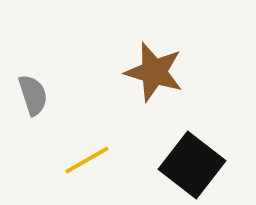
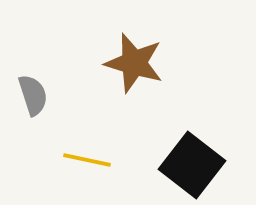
brown star: moved 20 px left, 9 px up
yellow line: rotated 42 degrees clockwise
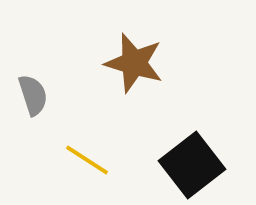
yellow line: rotated 21 degrees clockwise
black square: rotated 14 degrees clockwise
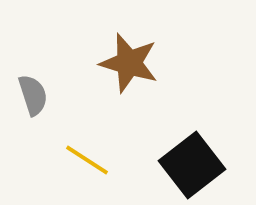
brown star: moved 5 px left
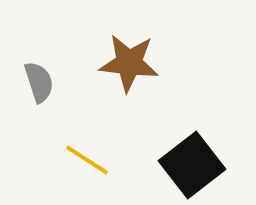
brown star: rotated 10 degrees counterclockwise
gray semicircle: moved 6 px right, 13 px up
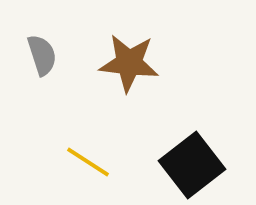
gray semicircle: moved 3 px right, 27 px up
yellow line: moved 1 px right, 2 px down
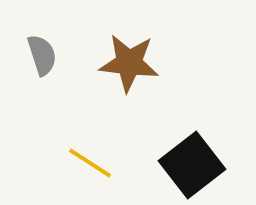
yellow line: moved 2 px right, 1 px down
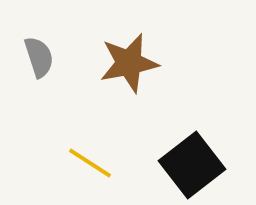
gray semicircle: moved 3 px left, 2 px down
brown star: rotated 18 degrees counterclockwise
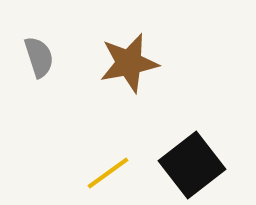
yellow line: moved 18 px right, 10 px down; rotated 69 degrees counterclockwise
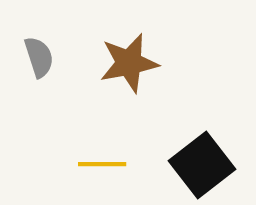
black square: moved 10 px right
yellow line: moved 6 px left, 9 px up; rotated 36 degrees clockwise
